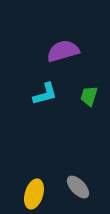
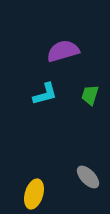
green trapezoid: moved 1 px right, 1 px up
gray ellipse: moved 10 px right, 10 px up
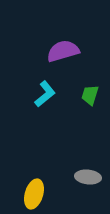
cyan L-shape: rotated 24 degrees counterclockwise
gray ellipse: rotated 40 degrees counterclockwise
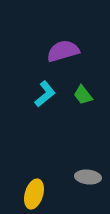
green trapezoid: moved 7 px left; rotated 55 degrees counterclockwise
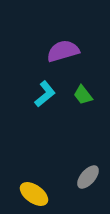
gray ellipse: rotated 55 degrees counterclockwise
yellow ellipse: rotated 72 degrees counterclockwise
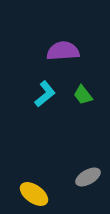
purple semicircle: rotated 12 degrees clockwise
gray ellipse: rotated 20 degrees clockwise
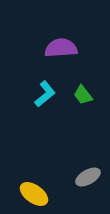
purple semicircle: moved 2 px left, 3 px up
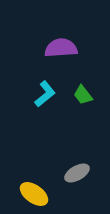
gray ellipse: moved 11 px left, 4 px up
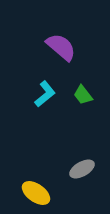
purple semicircle: moved 1 px up; rotated 44 degrees clockwise
gray ellipse: moved 5 px right, 4 px up
yellow ellipse: moved 2 px right, 1 px up
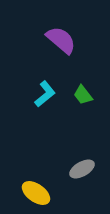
purple semicircle: moved 7 px up
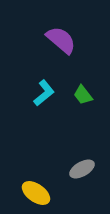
cyan L-shape: moved 1 px left, 1 px up
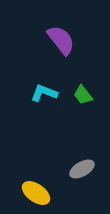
purple semicircle: rotated 12 degrees clockwise
cyan L-shape: rotated 120 degrees counterclockwise
